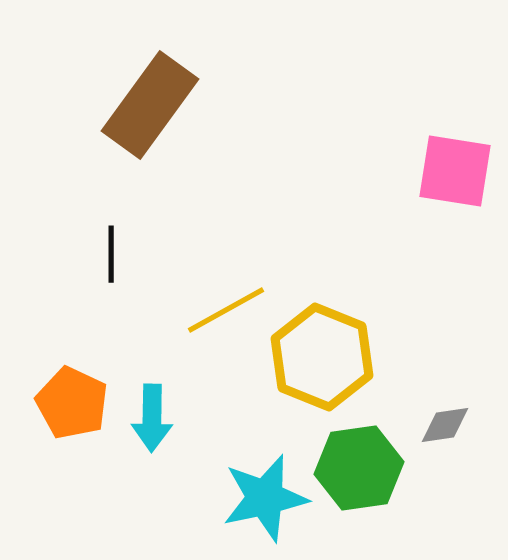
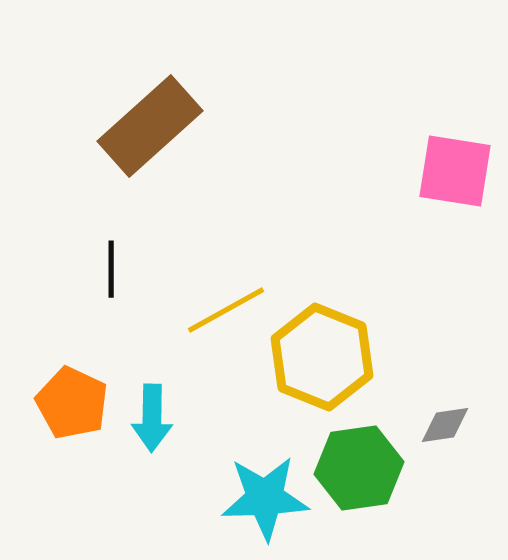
brown rectangle: moved 21 px down; rotated 12 degrees clockwise
black line: moved 15 px down
cyan star: rotated 10 degrees clockwise
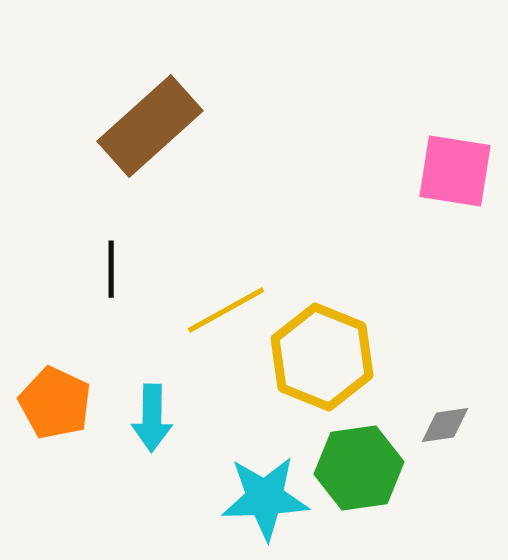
orange pentagon: moved 17 px left
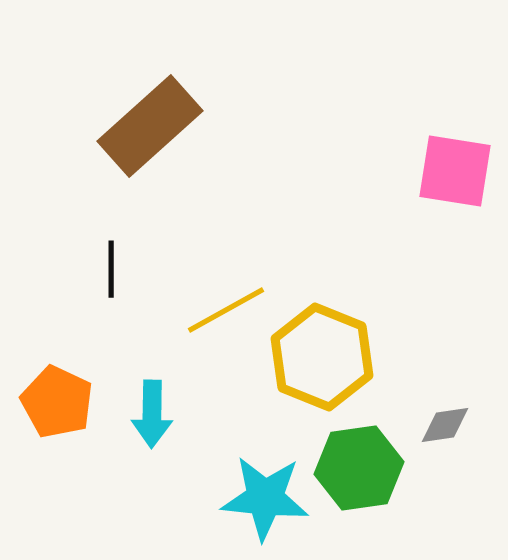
orange pentagon: moved 2 px right, 1 px up
cyan arrow: moved 4 px up
cyan star: rotated 8 degrees clockwise
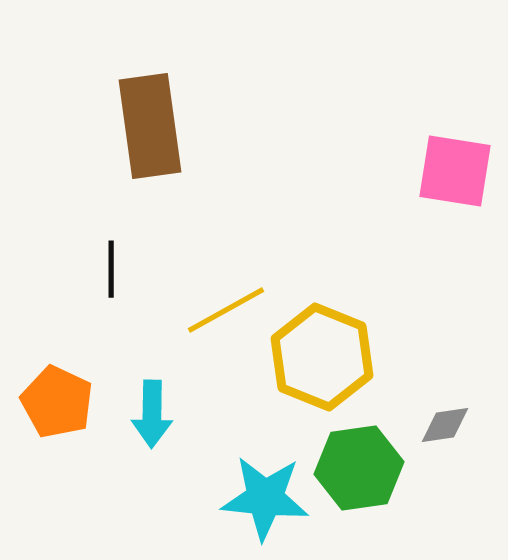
brown rectangle: rotated 56 degrees counterclockwise
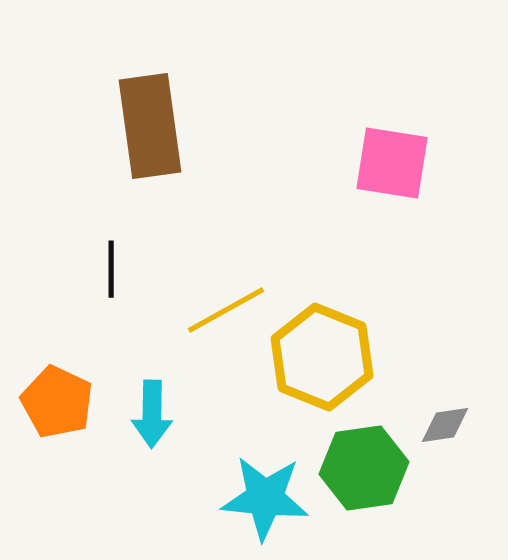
pink square: moved 63 px left, 8 px up
green hexagon: moved 5 px right
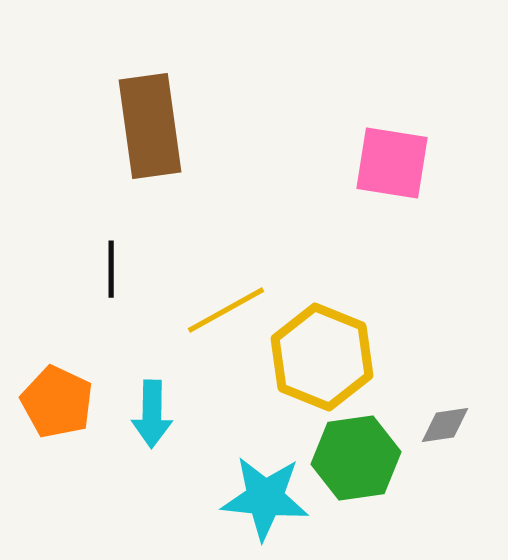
green hexagon: moved 8 px left, 10 px up
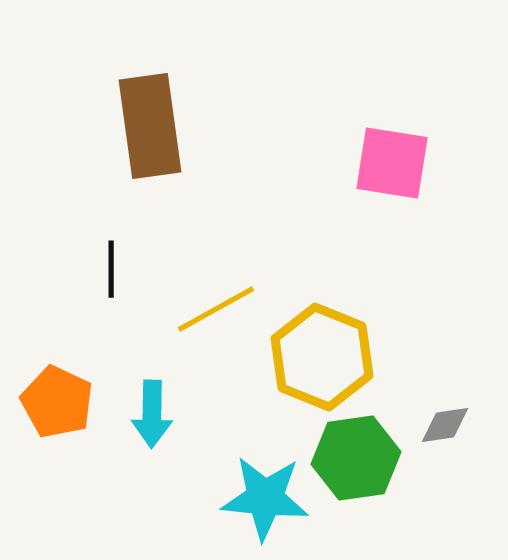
yellow line: moved 10 px left, 1 px up
